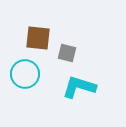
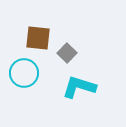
gray square: rotated 30 degrees clockwise
cyan circle: moved 1 px left, 1 px up
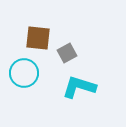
gray square: rotated 18 degrees clockwise
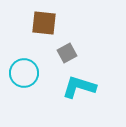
brown square: moved 6 px right, 15 px up
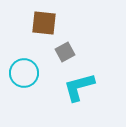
gray square: moved 2 px left, 1 px up
cyan L-shape: rotated 32 degrees counterclockwise
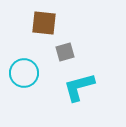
gray square: rotated 12 degrees clockwise
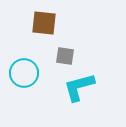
gray square: moved 4 px down; rotated 24 degrees clockwise
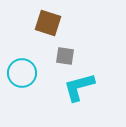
brown square: moved 4 px right; rotated 12 degrees clockwise
cyan circle: moved 2 px left
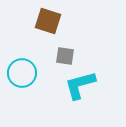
brown square: moved 2 px up
cyan L-shape: moved 1 px right, 2 px up
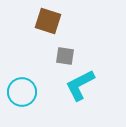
cyan circle: moved 19 px down
cyan L-shape: rotated 12 degrees counterclockwise
